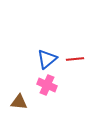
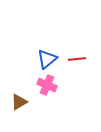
red line: moved 2 px right
brown triangle: rotated 36 degrees counterclockwise
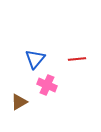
blue triangle: moved 12 px left; rotated 10 degrees counterclockwise
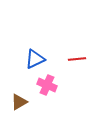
blue triangle: rotated 25 degrees clockwise
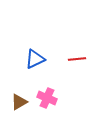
pink cross: moved 13 px down
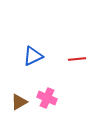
blue triangle: moved 2 px left, 3 px up
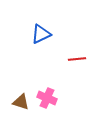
blue triangle: moved 8 px right, 22 px up
brown triangle: moved 2 px right; rotated 48 degrees clockwise
